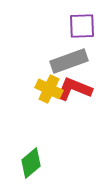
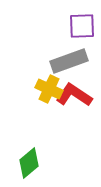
red L-shape: moved 6 px down; rotated 12 degrees clockwise
green diamond: moved 2 px left
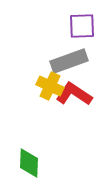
yellow cross: moved 1 px right, 3 px up
red L-shape: moved 1 px up
green diamond: rotated 48 degrees counterclockwise
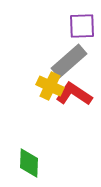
gray rectangle: rotated 21 degrees counterclockwise
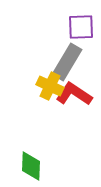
purple square: moved 1 px left, 1 px down
gray rectangle: moved 2 px left, 1 px down; rotated 18 degrees counterclockwise
green diamond: moved 2 px right, 3 px down
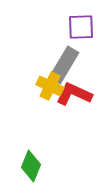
gray rectangle: moved 3 px left, 3 px down
red L-shape: rotated 9 degrees counterclockwise
green diamond: rotated 20 degrees clockwise
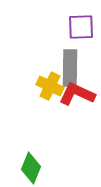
gray rectangle: moved 6 px right, 3 px down; rotated 30 degrees counterclockwise
red L-shape: moved 3 px right
green diamond: moved 2 px down
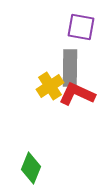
purple square: rotated 12 degrees clockwise
yellow cross: rotated 32 degrees clockwise
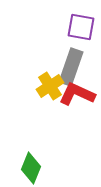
gray rectangle: moved 1 px right, 1 px up; rotated 18 degrees clockwise
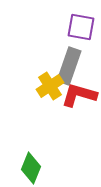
gray rectangle: moved 2 px left, 1 px up
red L-shape: moved 2 px right, 1 px down; rotated 9 degrees counterclockwise
